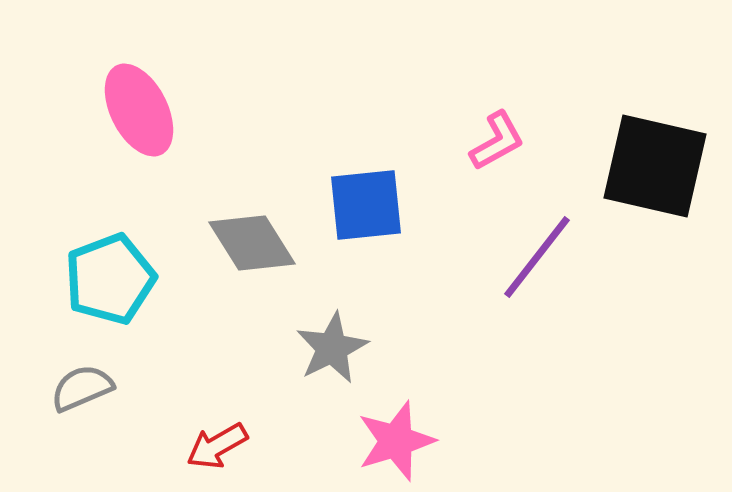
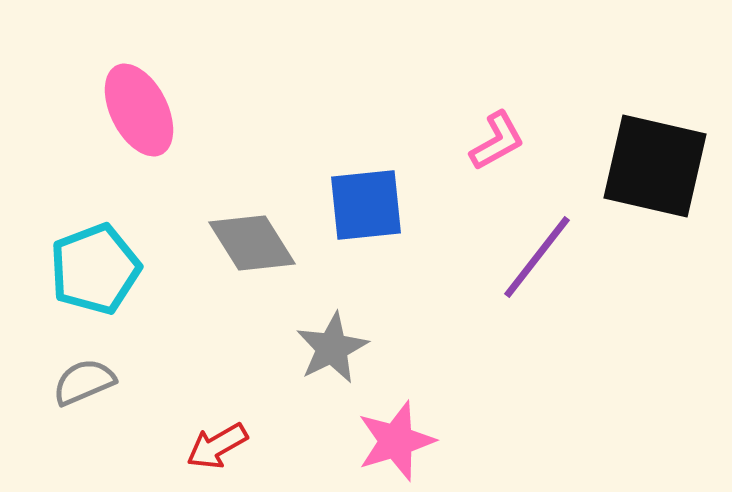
cyan pentagon: moved 15 px left, 10 px up
gray semicircle: moved 2 px right, 6 px up
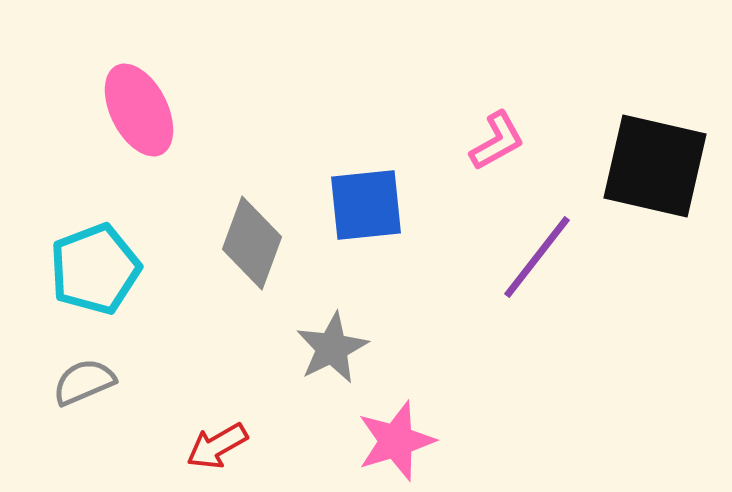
gray diamond: rotated 52 degrees clockwise
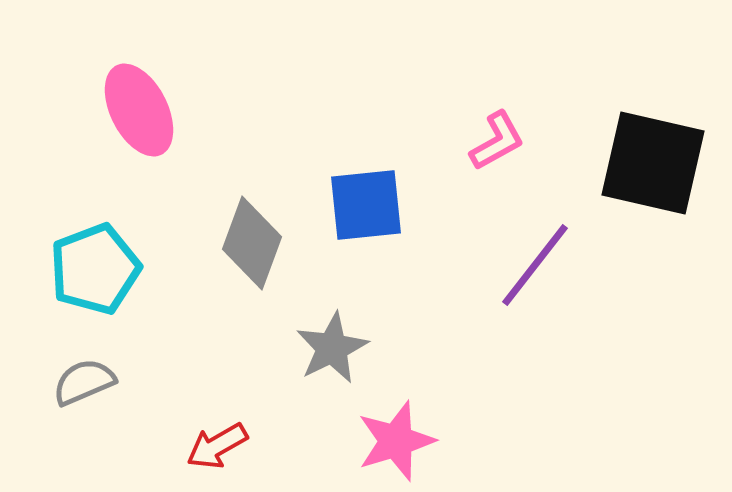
black square: moved 2 px left, 3 px up
purple line: moved 2 px left, 8 px down
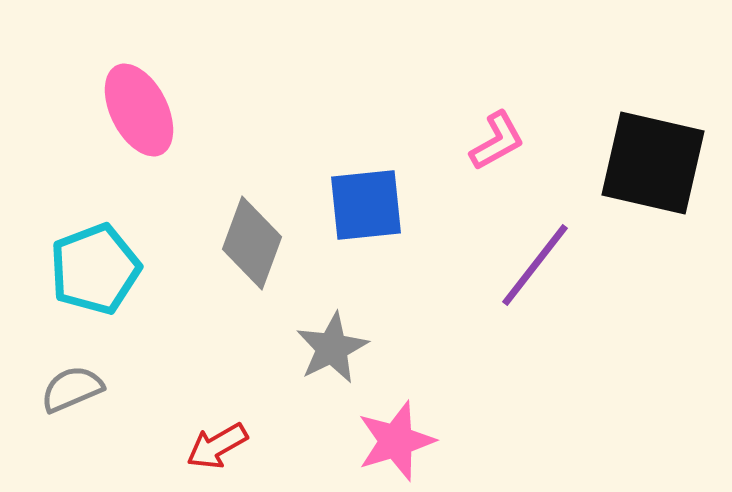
gray semicircle: moved 12 px left, 7 px down
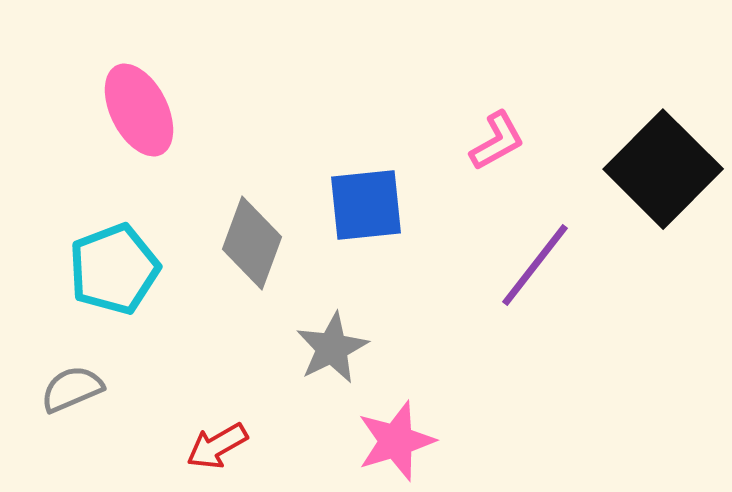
black square: moved 10 px right, 6 px down; rotated 32 degrees clockwise
cyan pentagon: moved 19 px right
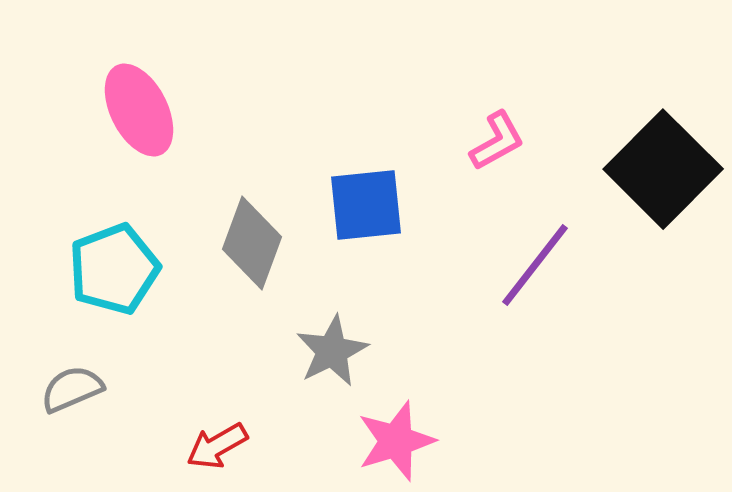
gray star: moved 3 px down
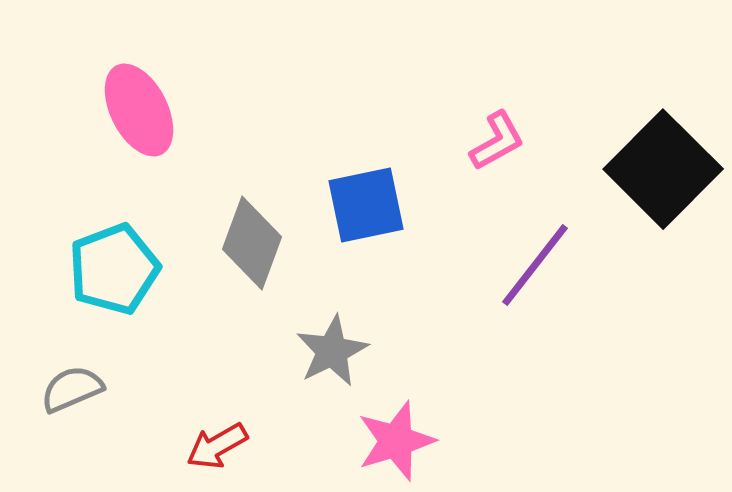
blue square: rotated 6 degrees counterclockwise
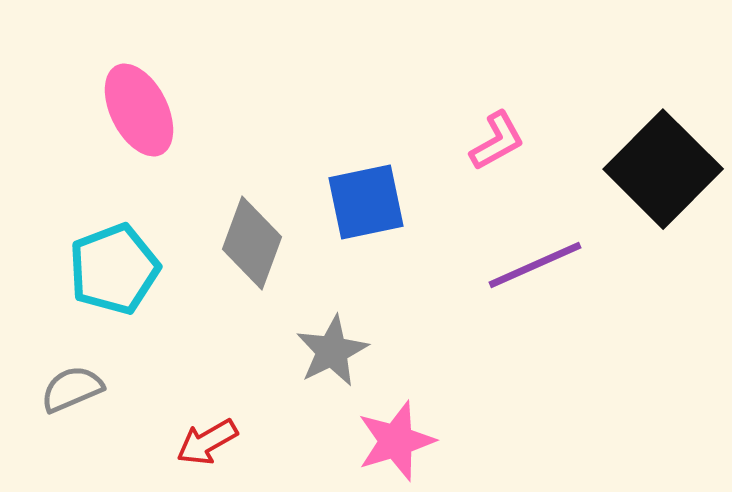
blue square: moved 3 px up
purple line: rotated 28 degrees clockwise
red arrow: moved 10 px left, 4 px up
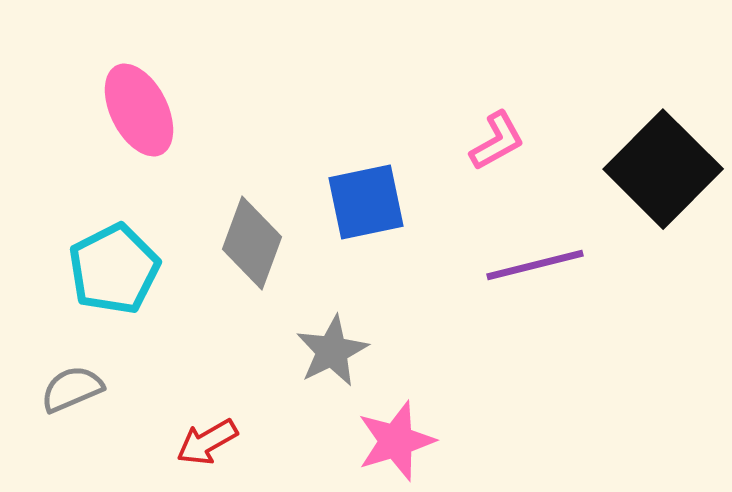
purple line: rotated 10 degrees clockwise
cyan pentagon: rotated 6 degrees counterclockwise
